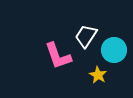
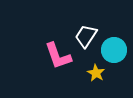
yellow star: moved 2 px left, 2 px up
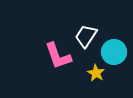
cyan circle: moved 2 px down
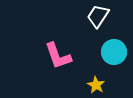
white trapezoid: moved 12 px right, 20 px up
yellow star: moved 12 px down
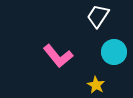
pink L-shape: rotated 20 degrees counterclockwise
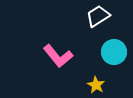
white trapezoid: rotated 25 degrees clockwise
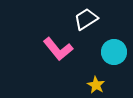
white trapezoid: moved 12 px left, 3 px down
pink L-shape: moved 7 px up
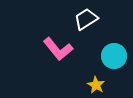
cyan circle: moved 4 px down
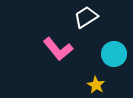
white trapezoid: moved 2 px up
cyan circle: moved 2 px up
